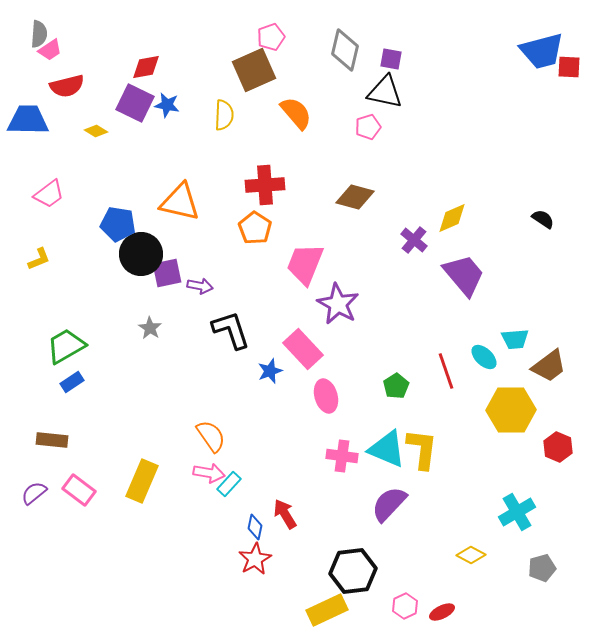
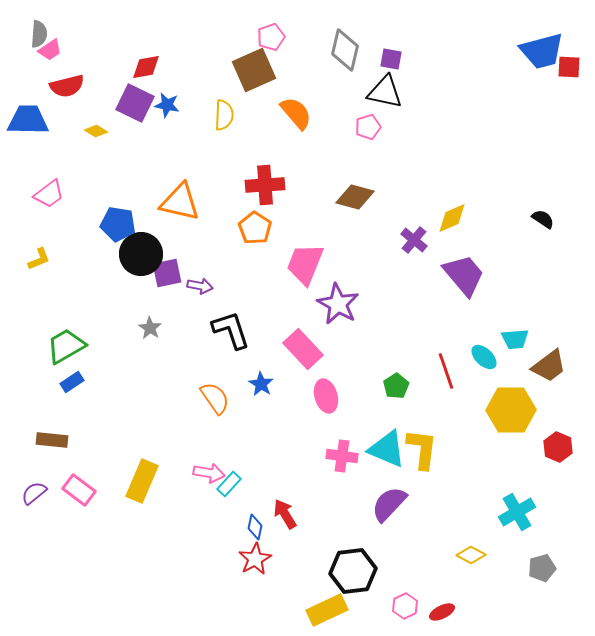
blue star at (270, 371): moved 9 px left, 13 px down; rotated 20 degrees counterclockwise
orange semicircle at (211, 436): moved 4 px right, 38 px up
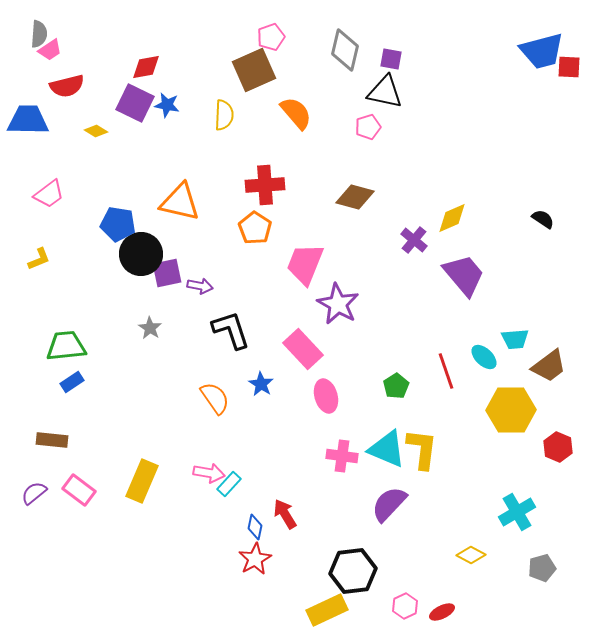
green trapezoid at (66, 346): rotated 24 degrees clockwise
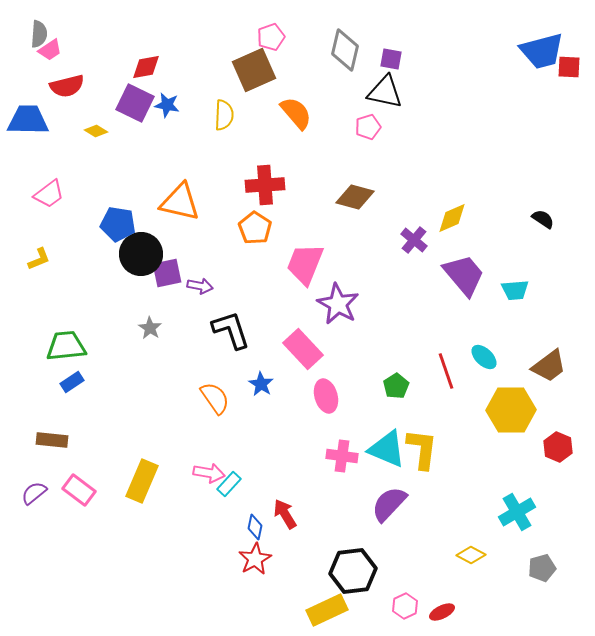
cyan trapezoid at (515, 339): moved 49 px up
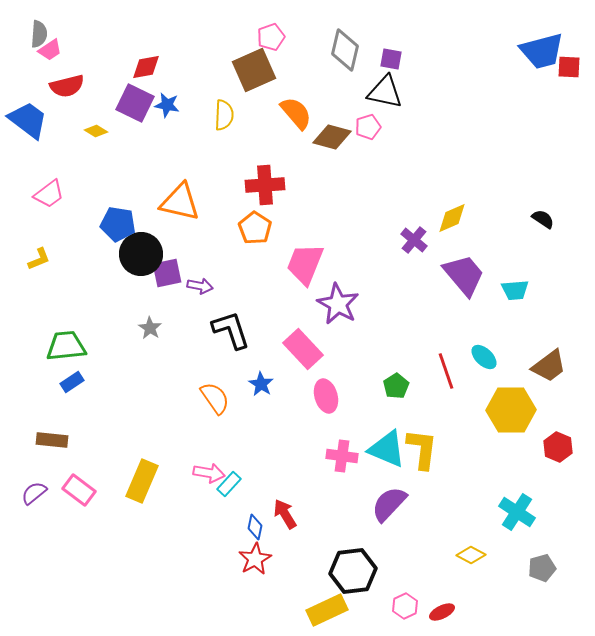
blue trapezoid at (28, 120): rotated 36 degrees clockwise
brown diamond at (355, 197): moved 23 px left, 60 px up
cyan cross at (517, 512): rotated 27 degrees counterclockwise
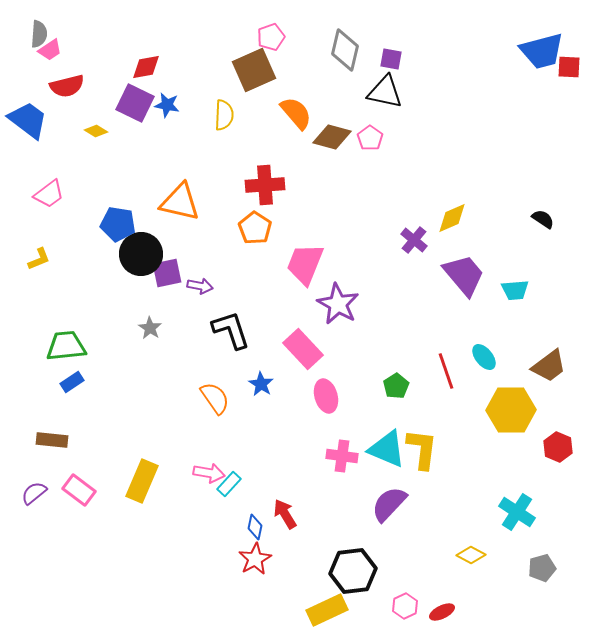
pink pentagon at (368, 127): moved 2 px right, 11 px down; rotated 20 degrees counterclockwise
cyan ellipse at (484, 357): rotated 8 degrees clockwise
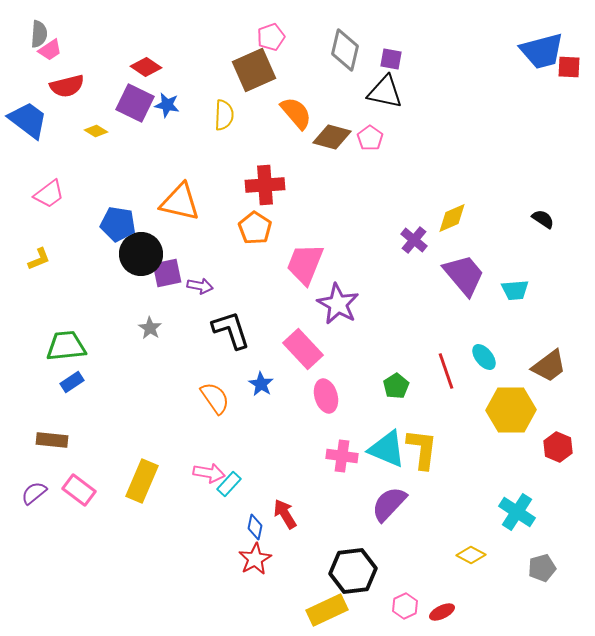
red diamond at (146, 67): rotated 44 degrees clockwise
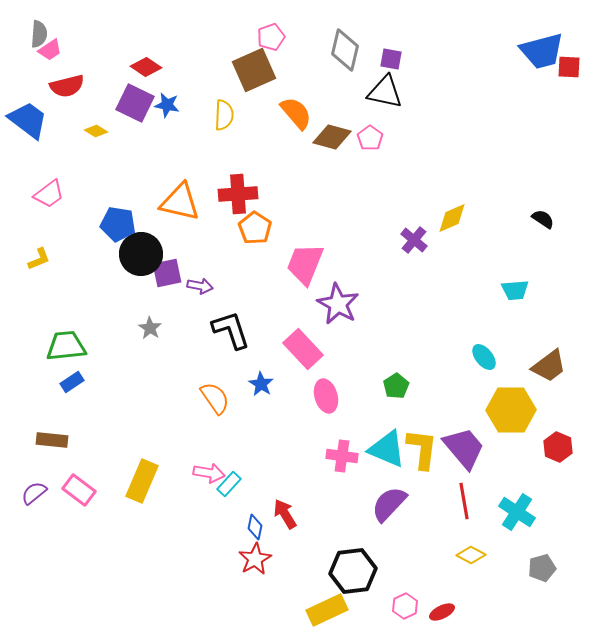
red cross at (265, 185): moved 27 px left, 9 px down
purple trapezoid at (464, 275): moved 173 px down
red line at (446, 371): moved 18 px right, 130 px down; rotated 9 degrees clockwise
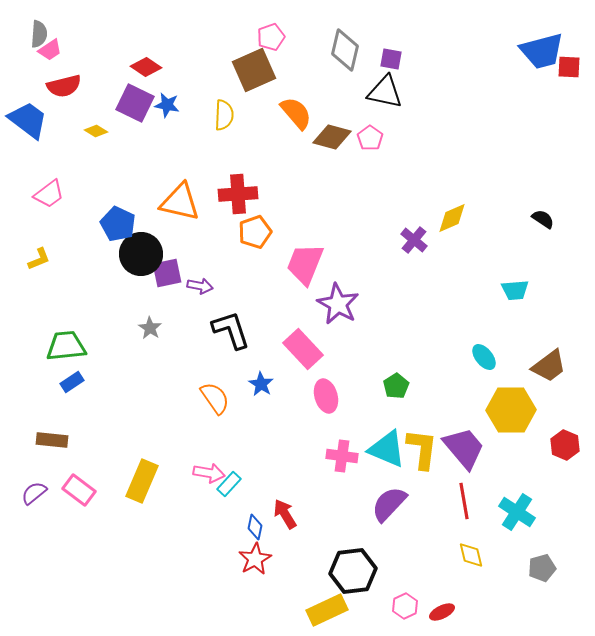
red semicircle at (67, 86): moved 3 px left
blue pentagon at (118, 224): rotated 16 degrees clockwise
orange pentagon at (255, 228): moved 4 px down; rotated 20 degrees clockwise
red hexagon at (558, 447): moved 7 px right, 2 px up
yellow diamond at (471, 555): rotated 48 degrees clockwise
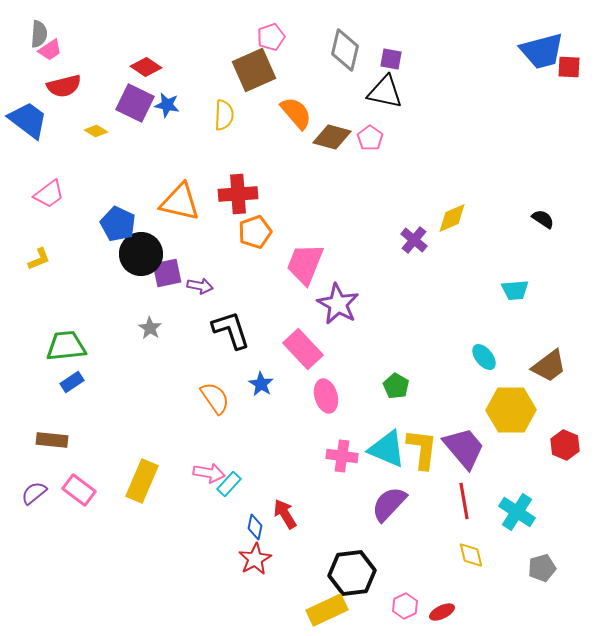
green pentagon at (396, 386): rotated 10 degrees counterclockwise
black hexagon at (353, 571): moved 1 px left, 2 px down
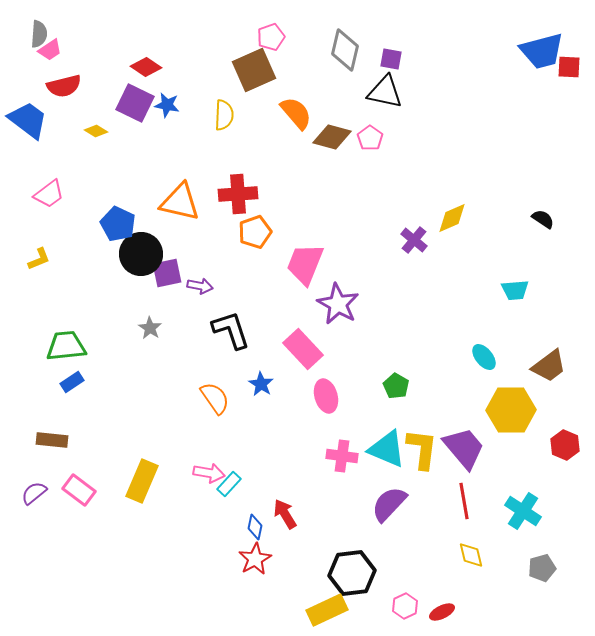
cyan cross at (517, 512): moved 6 px right, 1 px up
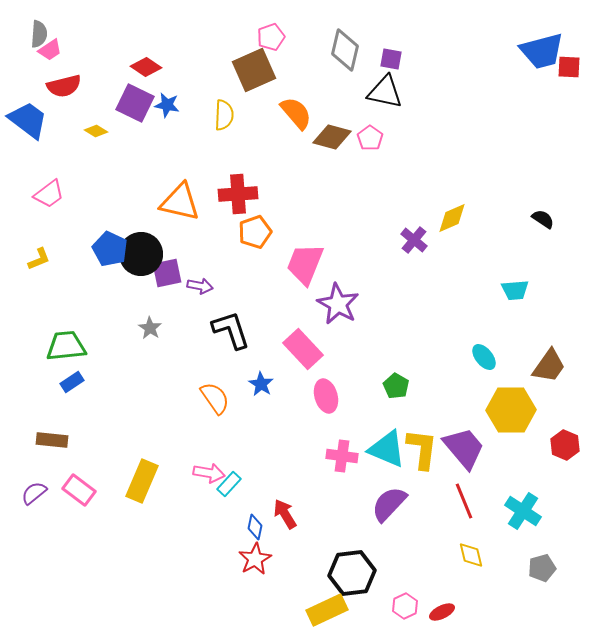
blue pentagon at (118, 224): moved 8 px left, 25 px down
brown trapezoid at (549, 366): rotated 18 degrees counterclockwise
red line at (464, 501): rotated 12 degrees counterclockwise
